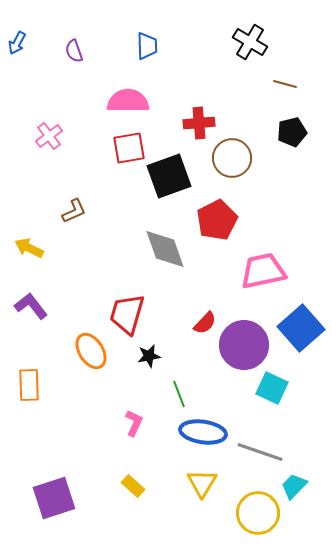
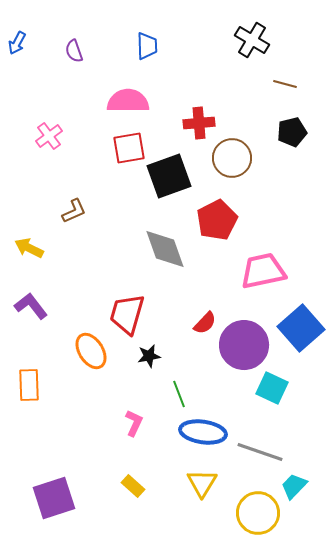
black cross: moved 2 px right, 2 px up
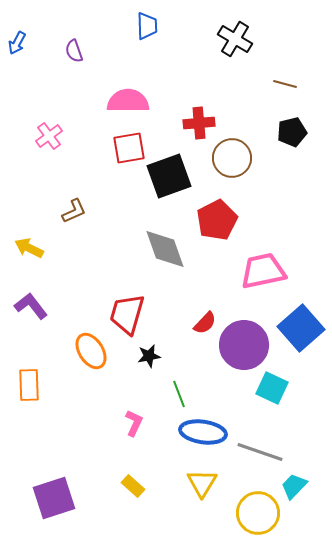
black cross: moved 17 px left, 1 px up
blue trapezoid: moved 20 px up
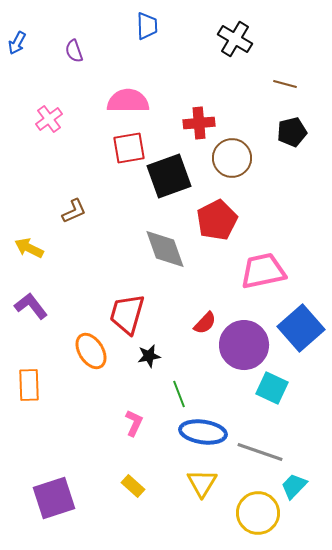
pink cross: moved 17 px up
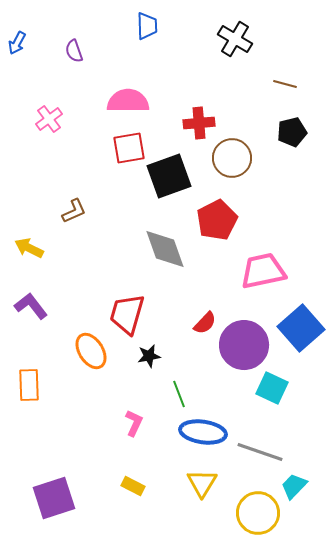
yellow rectangle: rotated 15 degrees counterclockwise
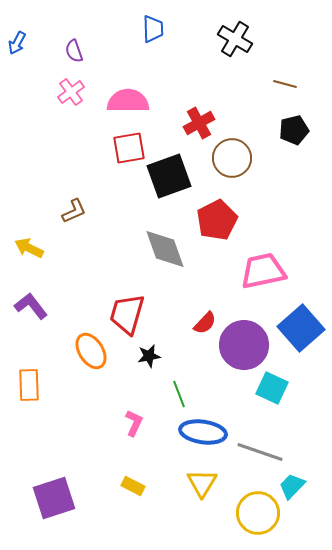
blue trapezoid: moved 6 px right, 3 px down
pink cross: moved 22 px right, 27 px up
red cross: rotated 24 degrees counterclockwise
black pentagon: moved 2 px right, 2 px up
cyan trapezoid: moved 2 px left
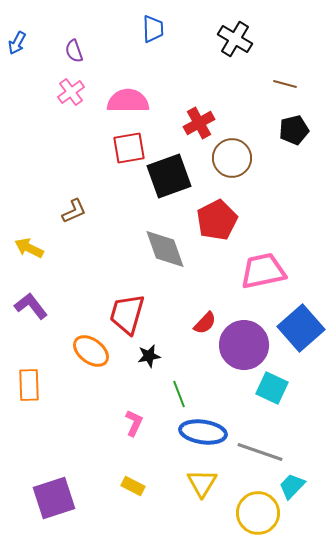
orange ellipse: rotated 21 degrees counterclockwise
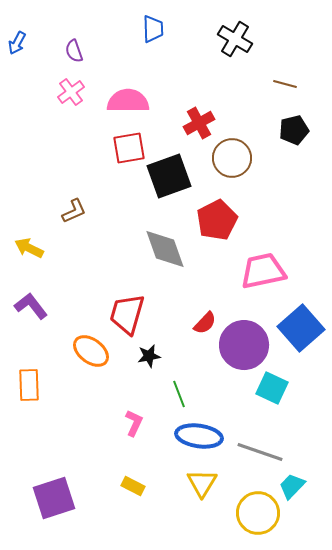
blue ellipse: moved 4 px left, 4 px down
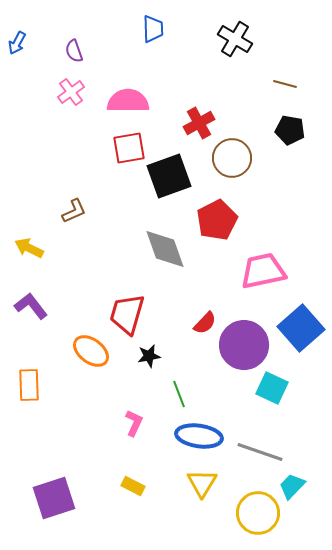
black pentagon: moved 4 px left; rotated 24 degrees clockwise
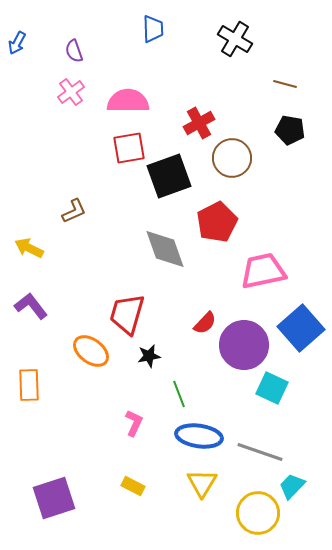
red pentagon: moved 2 px down
